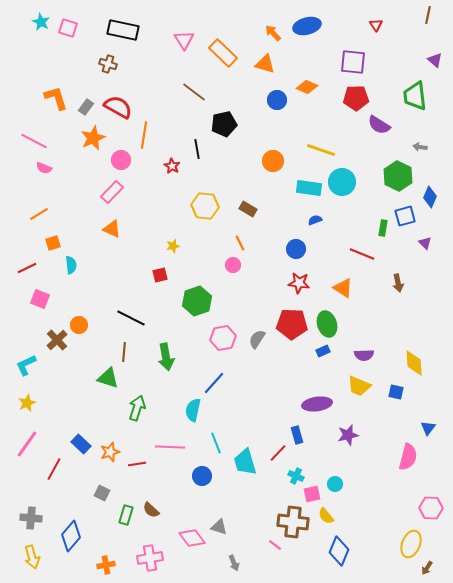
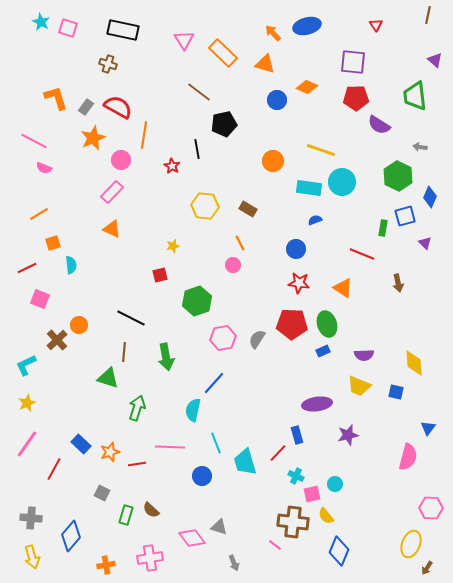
brown line at (194, 92): moved 5 px right
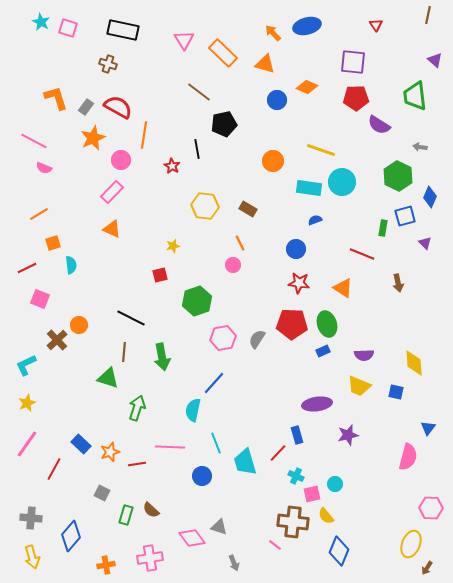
green arrow at (166, 357): moved 4 px left
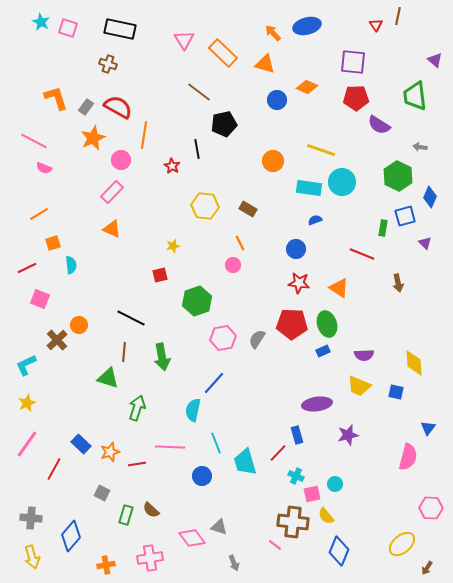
brown line at (428, 15): moved 30 px left, 1 px down
black rectangle at (123, 30): moved 3 px left, 1 px up
orange triangle at (343, 288): moved 4 px left
yellow ellipse at (411, 544): moved 9 px left; rotated 28 degrees clockwise
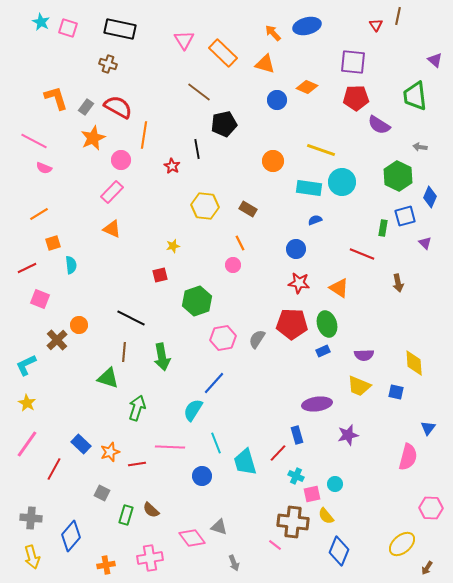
yellow star at (27, 403): rotated 18 degrees counterclockwise
cyan semicircle at (193, 410): rotated 20 degrees clockwise
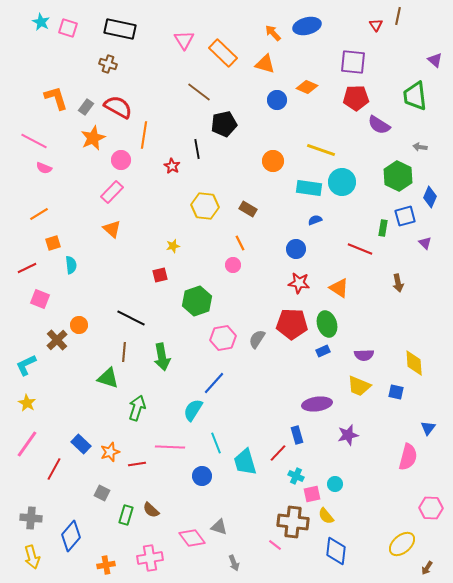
orange triangle at (112, 229): rotated 18 degrees clockwise
red line at (362, 254): moved 2 px left, 5 px up
blue diamond at (339, 551): moved 3 px left; rotated 16 degrees counterclockwise
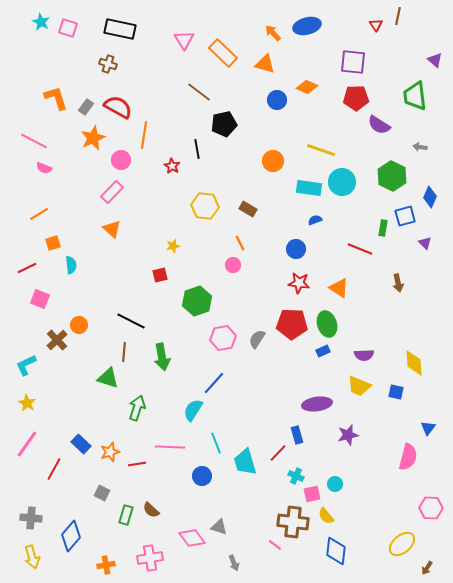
green hexagon at (398, 176): moved 6 px left
black line at (131, 318): moved 3 px down
